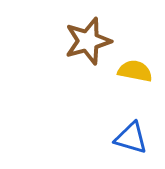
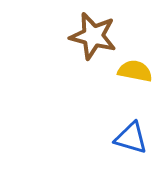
brown star: moved 5 px right, 5 px up; rotated 30 degrees clockwise
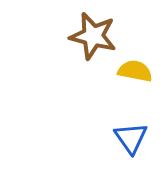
blue triangle: rotated 39 degrees clockwise
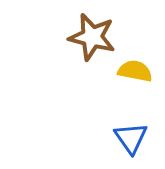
brown star: moved 1 px left, 1 px down
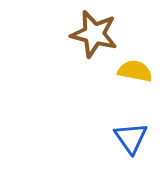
brown star: moved 2 px right, 3 px up
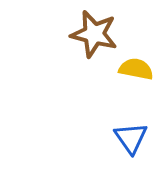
yellow semicircle: moved 1 px right, 2 px up
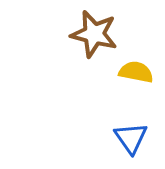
yellow semicircle: moved 3 px down
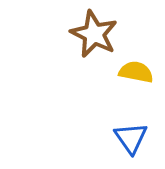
brown star: rotated 12 degrees clockwise
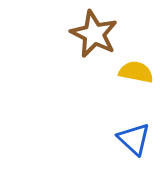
blue triangle: moved 3 px right, 1 px down; rotated 12 degrees counterclockwise
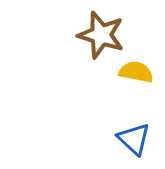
brown star: moved 7 px right, 1 px down; rotated 9 degrees counterclockwise
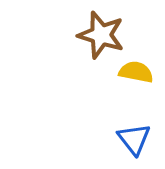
blue triangle: rotated 9 degrees clockwise
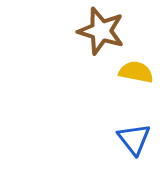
brown star: moved 4 px up
